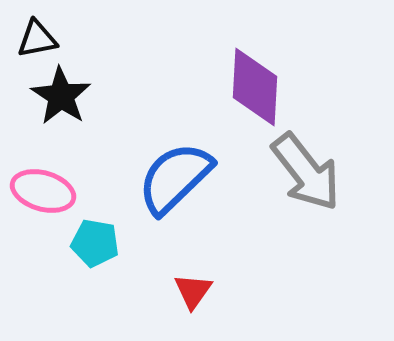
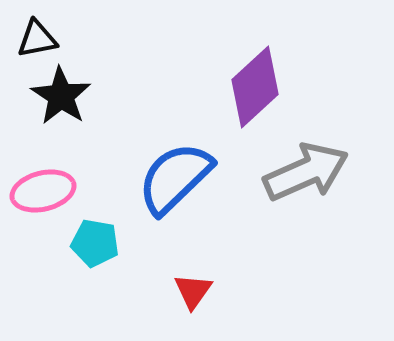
purple diamond: rotated 44 degrees clockwise
gray arrow: rotated 76 degrees counterclockwise
pink ellipse: rotated 30 degrees counterclockwise
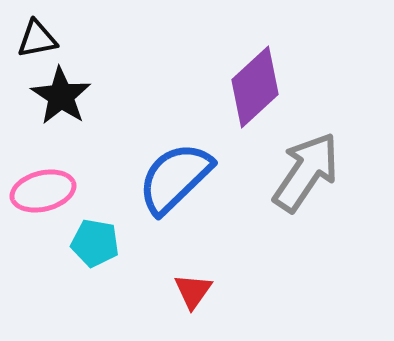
gray arrow: rotated 32 degrees counterclockwise
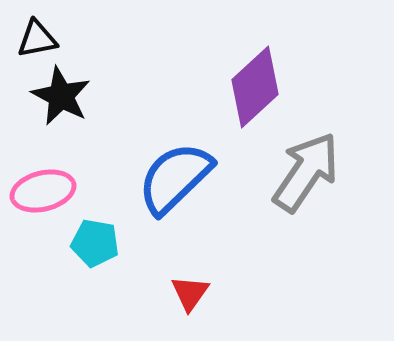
black star: rotated 6 degrees counterclockwise
red triangle: moved 3 px left, 2 px down
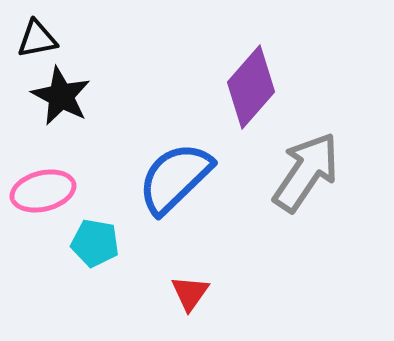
purple diamond: moved 4 px left; rotated 6 degrees counterclockwise
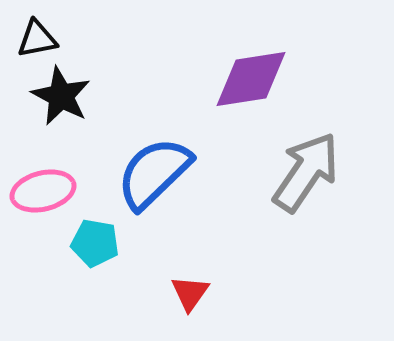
purple diamond: moved 8 px up; rotated 40 degrees clockwise
blue semicircle: moved 21 px left, 5 px up
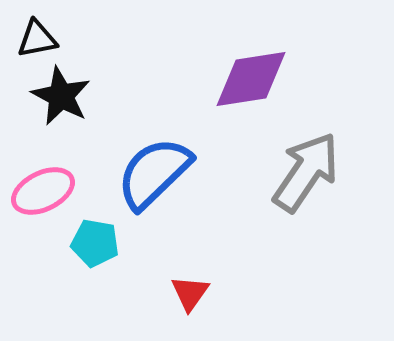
pink ellipse: rotated 12 degrees counterclockwise
